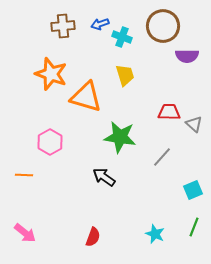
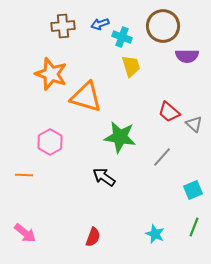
yellow trapezoid: moved 6 px right, 9 px up
red trapezoid: rotated 140 degrees counterclockwise
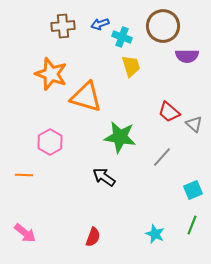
green line: moved 2 px left, 2 px up
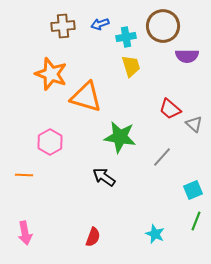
cyan cross: moved 4 px right; rotated 30 degrees counterclockwise
red trapezoid: moved 1 px right, 3 px up
green line: moved 4 px right, 4 px up
pink arrow: rotated 40 degrees clockwise
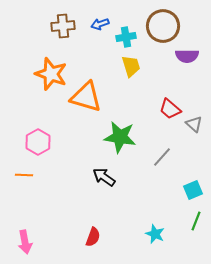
pink hexagon: moved 12 px left
pink arrow: moved 9 px down
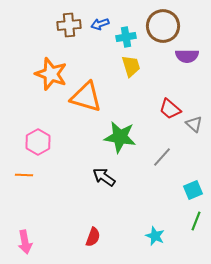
brown cross: moved 6 px right, 1 px up
cyan star: moved 2 px down
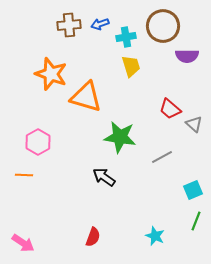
gray line: rotated 20 degrees clockwise
pink arrow: moved 2 px left, 1 px down; rotated 45 degrees counterclockwise
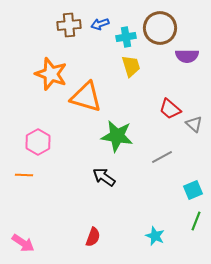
brown circle: moved 3 px left, 2 px down
green star: moved 3 px left, 1 px up
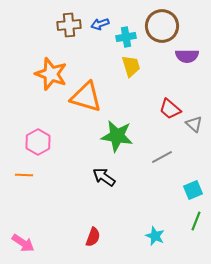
brown circle: moved 2 px right, 2 px up
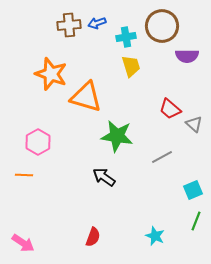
blue arrow: moved 3 px left, 1 px up
